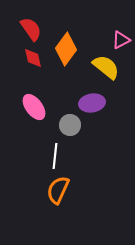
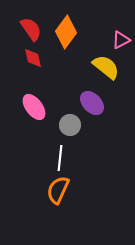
orange diamond: moved 17 px up
purple ellipse: rotated 55 degrees clockwise
white line: moved 5 px right, 2 px down
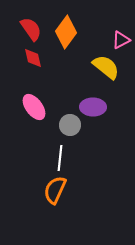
purple ellipse: moved 1 px right, 4 px down; rotated 45 degrees counterclockwise
orange semicircle: moved 3 px left
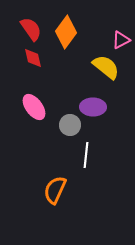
white line: moved 26 px right, 3 px up
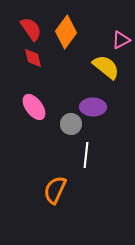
gray circle: moved 1 px right, 1 px up
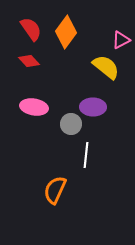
red diamond: moved 4 px left, 3 px down; rotated 30 degrees counterclockwise
pink ellipse: rotated 44 degrees counterclockwise
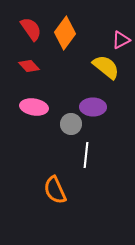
orange diamond: moved 1 px left, 1 px down
red diamond: moved 5 px down
orange semicircle: rotated 48 degrees counterclockwise
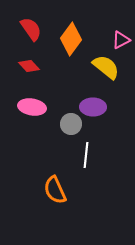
orange diamond: moved 6 px right, 6 px down
pink ellipse: moved 2 px left
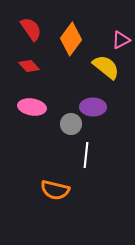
orange semicircle: rotated 52 degrees counterclockwise
